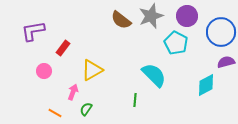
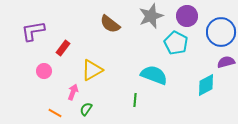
brown semicircle: moved 11 px left, 4 px down
cyan semicircle: rotated 24 degrees counterclockwise
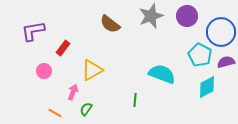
cyan pentagon: moved 24 px right, 12 px down
cyan semicircle: moved 8 px right, 1 px up
cyan diamond: moved 1 px right, 2 px down
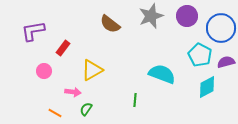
blue circle: moved 4 px up
pink arrow: rotated 77 degrees clockwise
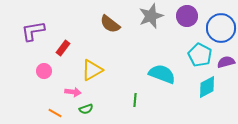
green semicircle: rotated 144 degrees counterclockwise
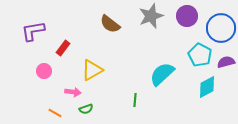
cyan semicircle: rotated 64 degrees counterclockwise
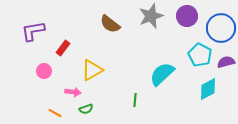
cyan diamond: moved 1 px right, 2 px down
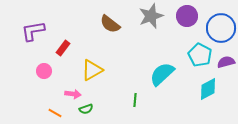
pink arrow: moved 2 px down
